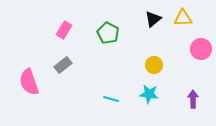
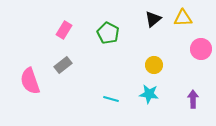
pink semicircle: moved 1 px right, 1 px up
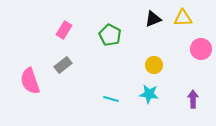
black triangle: rotated 18 degrees clockwise
green pentagon: moved 2 px right, 2 px down
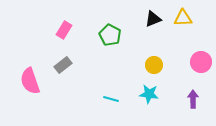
pink circle: moved 13 px down
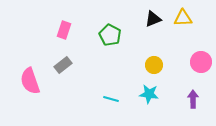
pink rectangle: rotated 12 degrees counterclockwise
